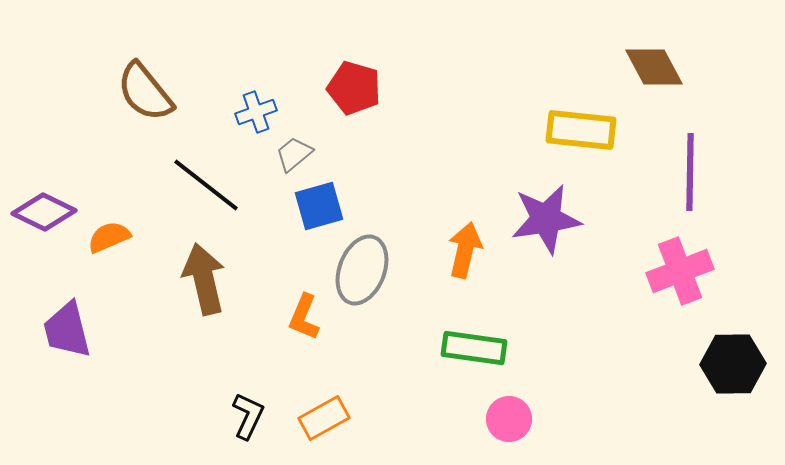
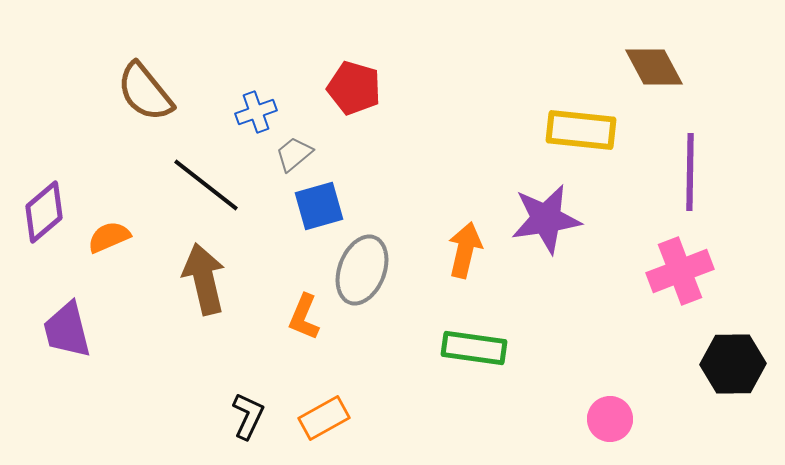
purple diamond: rotated 66 degrees counterclockwise
pink circle: moved 101 px right
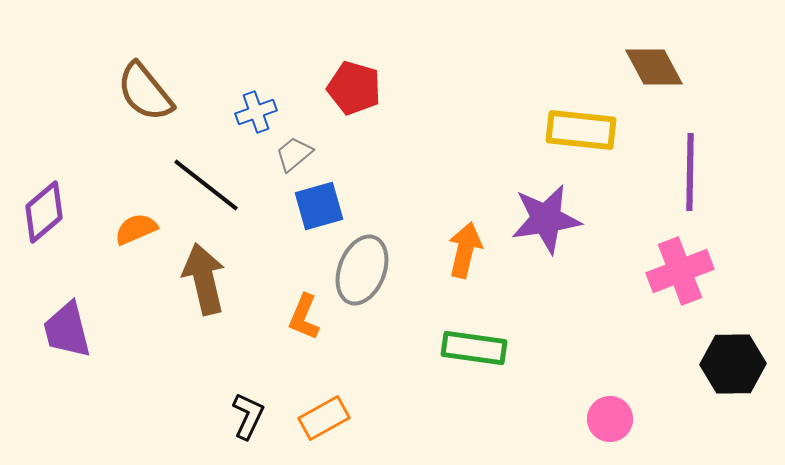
orange semicircle: moved 27 px right, 8 px up
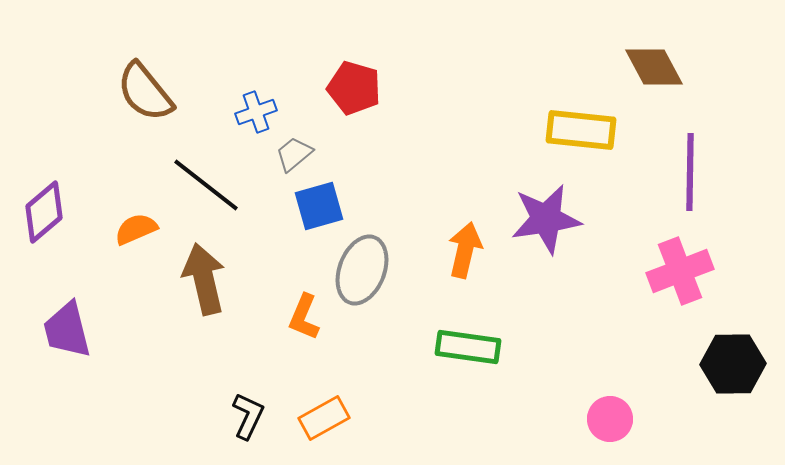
green rectangle: moved 6 px left, 1 px up
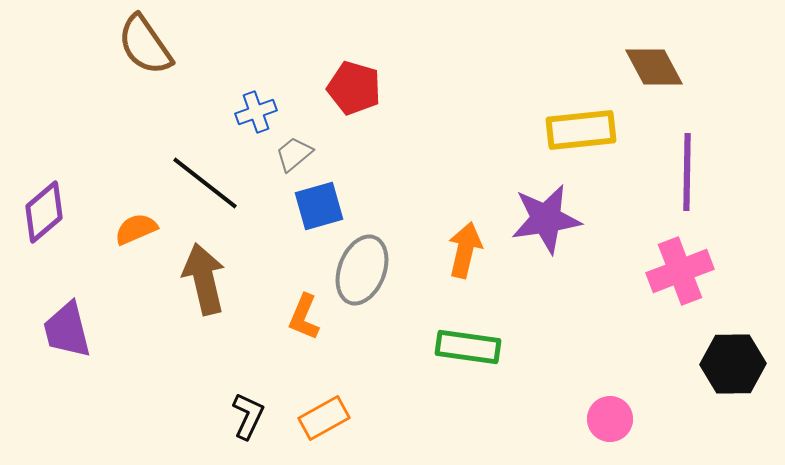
brown semicircle: moved 47 px up; rotated 4 degrees clockwise
yellow rectangle: rotated 12 degrees counterclockwise
purple line: moved 3 px left
black line: moved 1 px left, 2 px up
